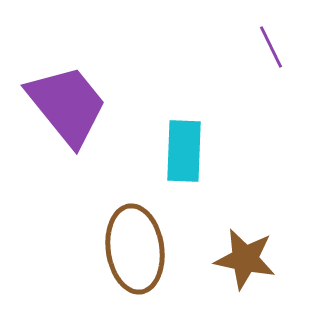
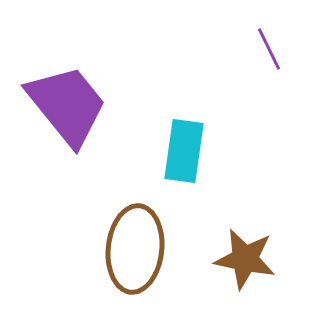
purple line: moved 2 px left, 2 px down
cyan rectangle: rotated 6 degrees clockwise
brown ellipse: rotated 14 degrees clockwise
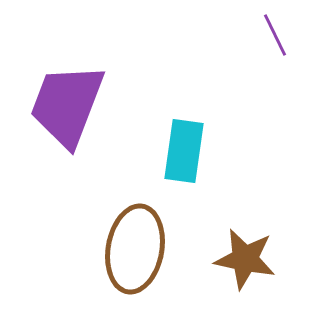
purple line: moved 6 px right, 14 px up
purple trapezoid: rotated 120 degrees counterclockwise
brown ellipse: rotated 4 degrees clockwise
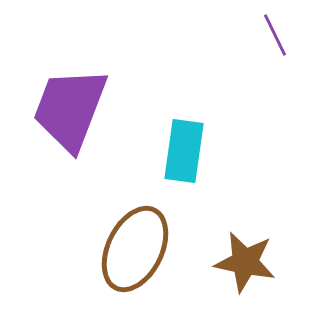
purple trapezoid: moved 3 px right, 4 px down
brown ellipse: rotated 16 degrees clockwise
brown star: moved 3 px down
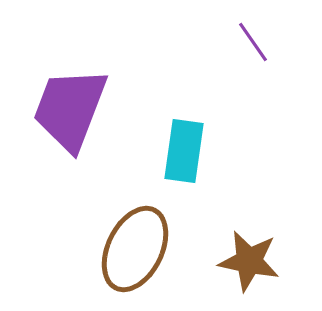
purple line: moved 22 px left, 7 px down; rotated 9 degrees counterclockwise
brown star: moved 4 px right, 1 px up
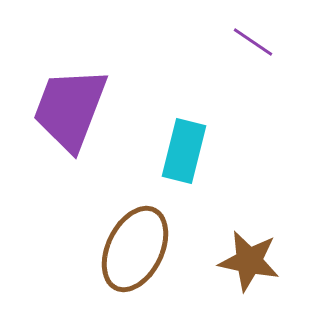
purple line: rotated 21 degrees counterclockwise
cyan rectangle: rotated 6 degrees clockwise
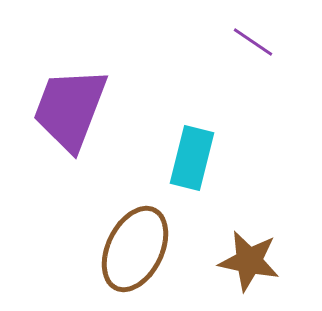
cyan rectangle: moved 8 px right, 7 px down
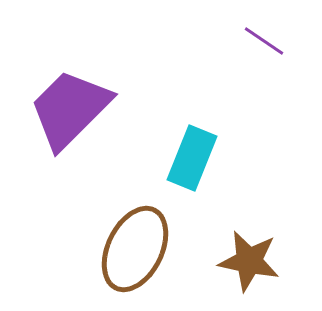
purple line: moved 11 px right, 1 px up
purple trapezoid: rotated 24 degrees clockwise
cyan rectangle: rotated 8 degrees clockwise
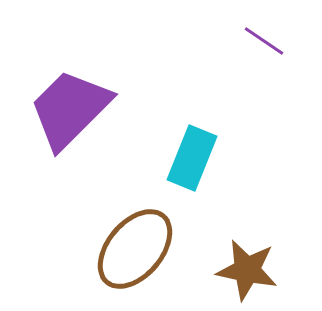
brown ellipse: rotated 14 degrees clockwise
brown star: moved 2 px left, 9 px down
